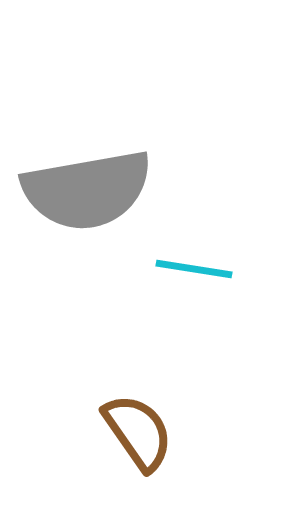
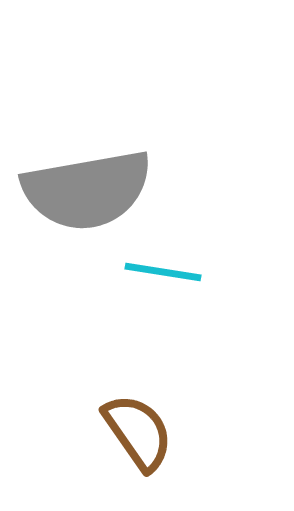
cyan line: moved 31 px left, 3 px down
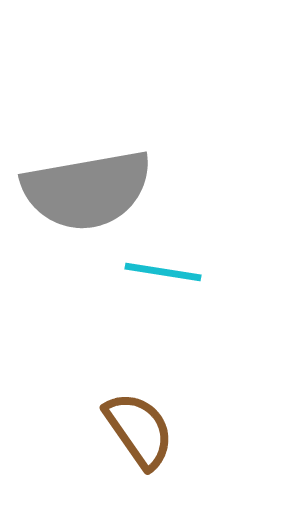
brown semicircle: moved 1 px right, 2 px up
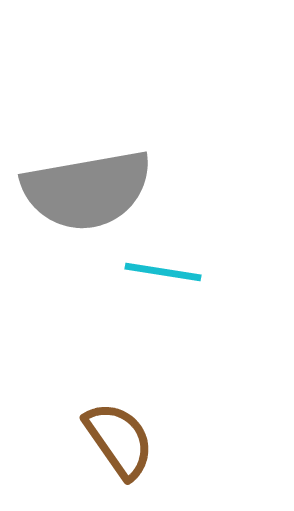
brown semicircle: moved 20 px left, 10 px down
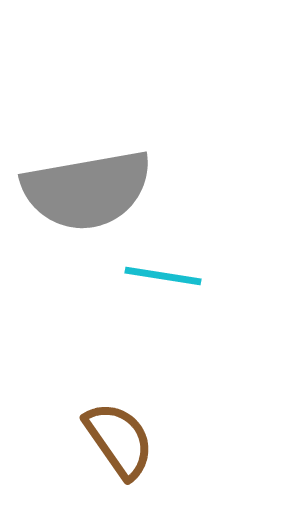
cyan line: moved 4 px down
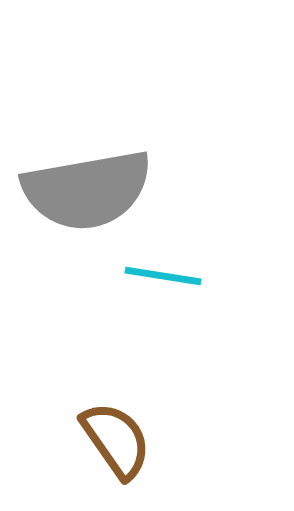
brown semicircle: moved 3 px left
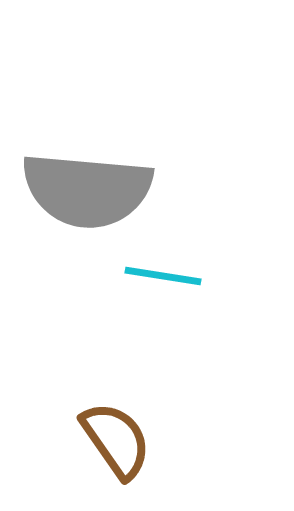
gray semicircle: rotated 15 degrees clockwise
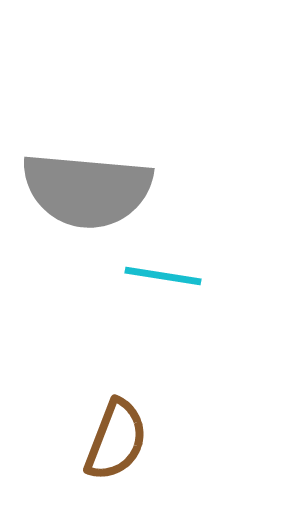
brown semicircle: rotated 56 degrees clockwise
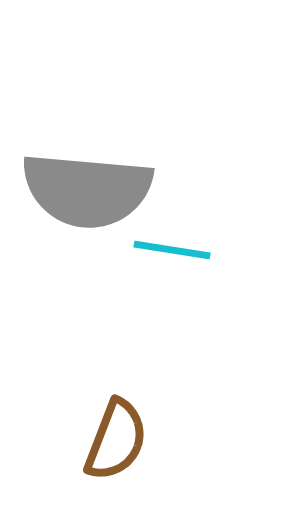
cyan line: moved 9 px right, 26 px up
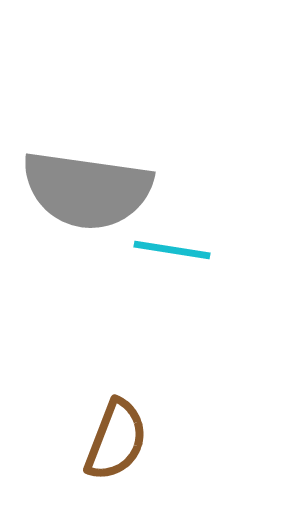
gray semicircle: rotated 3 degrees clockwise
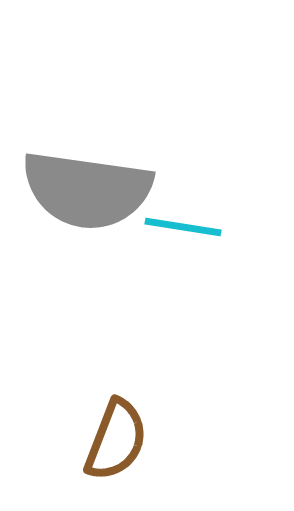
cyan line: moved 11 px right, 23 px up
